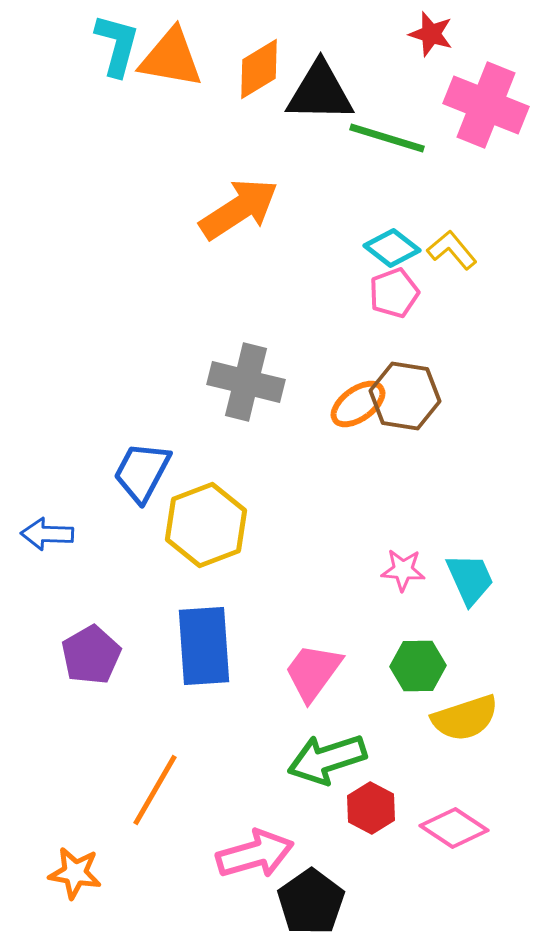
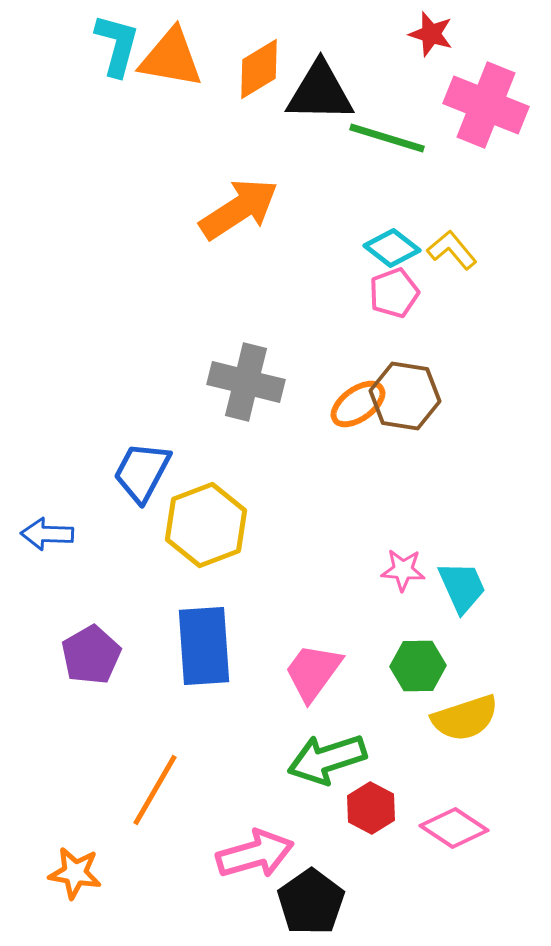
cyan trapezoid: moved 8 px left, 8 px down
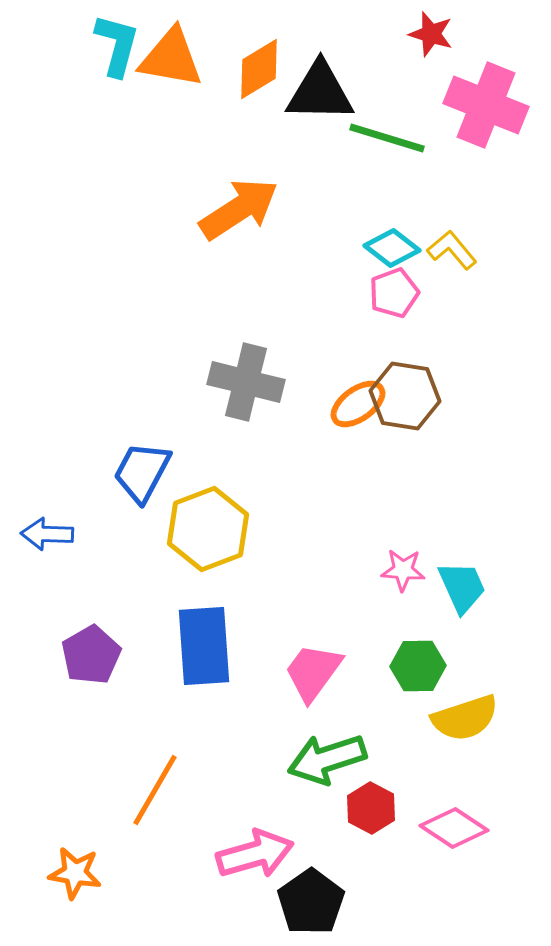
yellow hexagon: moved 2 px right, 4 px down
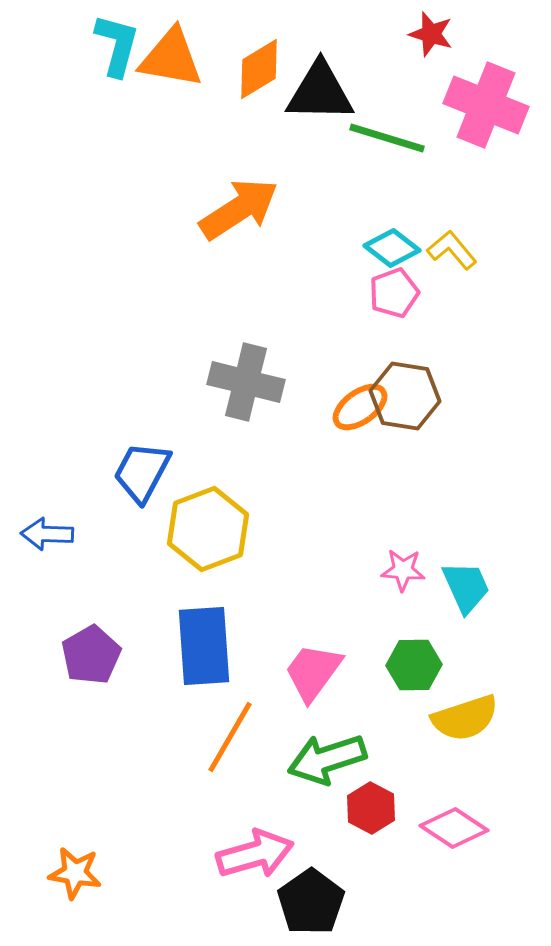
orange ellipse: moved 2 px right, 3 px down
cyan trapezoid: moved 4 px right
green hexagon: moved 4 px left, 1 px up
orange line: moved 75 px right, 53 px up
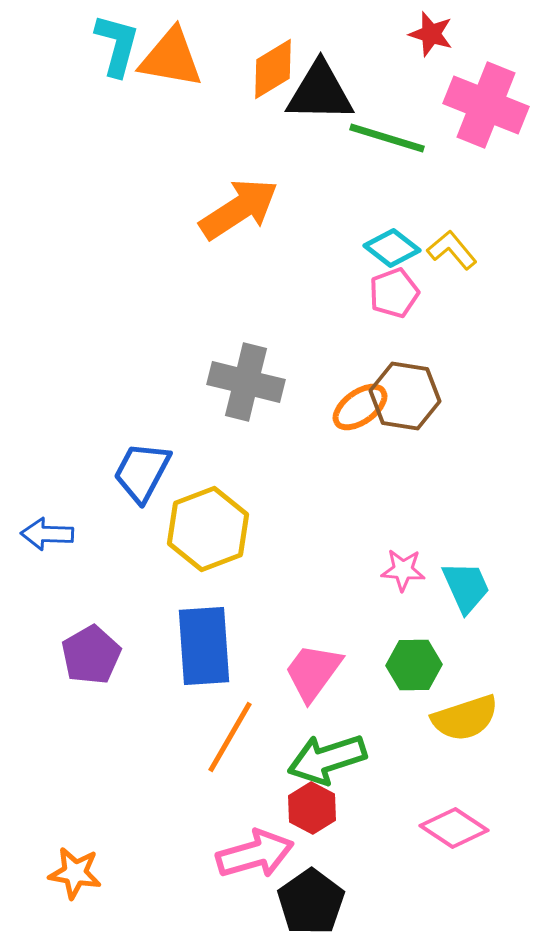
orange diamond: moved 14 px right
red hexagon: moved 59 px left
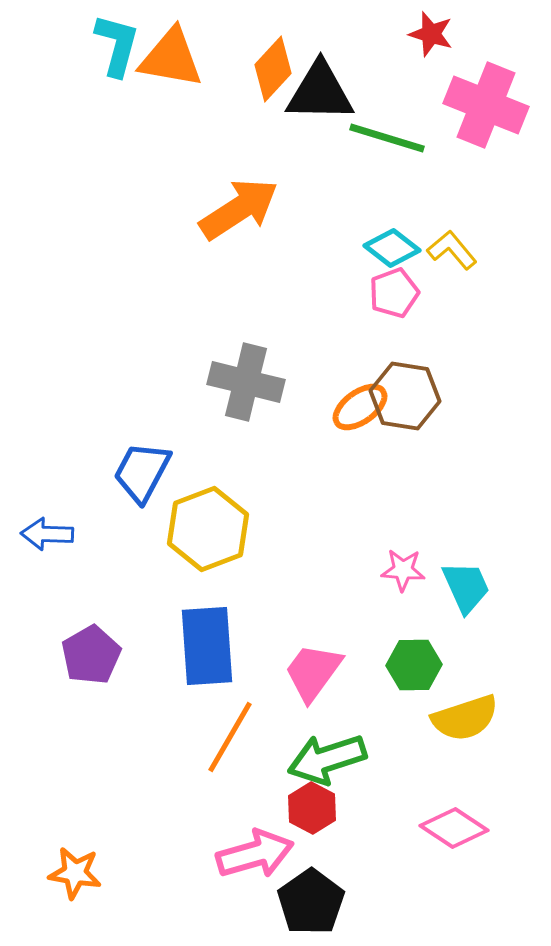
orange diamond: rotated 16 degrees counterclockwise
blue rectangle: moved 3 px right
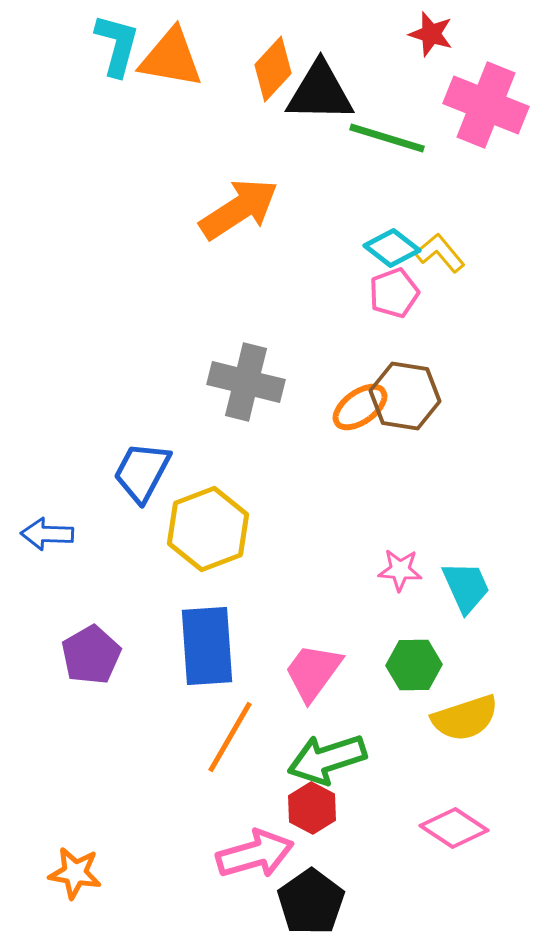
yellow L-shape: moved 12 px left, 3 px down
pink star: moved 3 px left
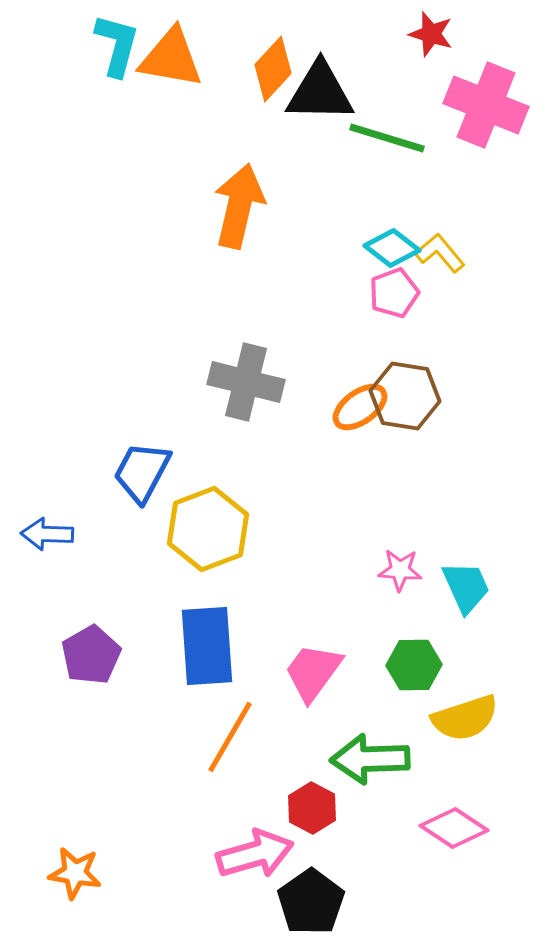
orange arrow: moved 3 px up; rotated 44 degrees counterclockwise
green arrow: moved 43 px right; rotated 16 degrees clockwise
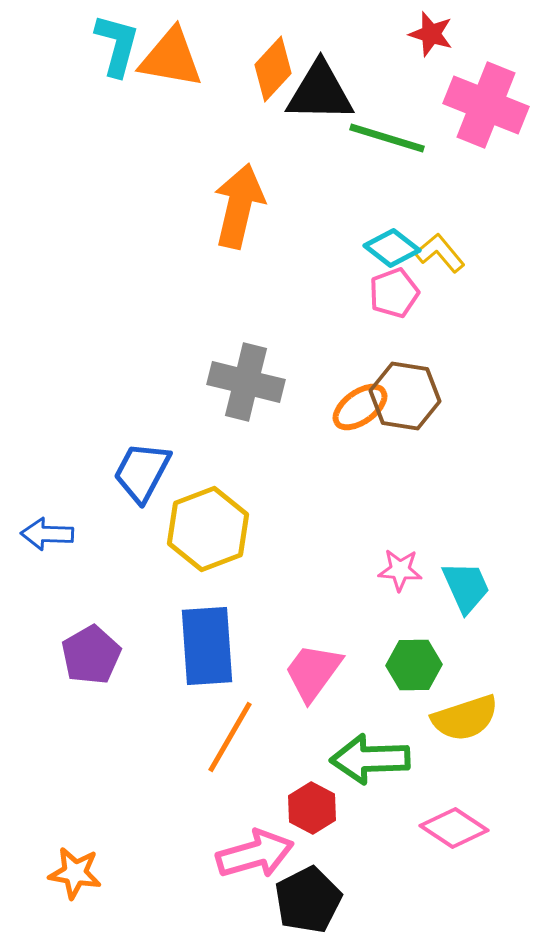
black pentagon: moved 3 px left, 2 px up; rotated 8 degrees clockwise
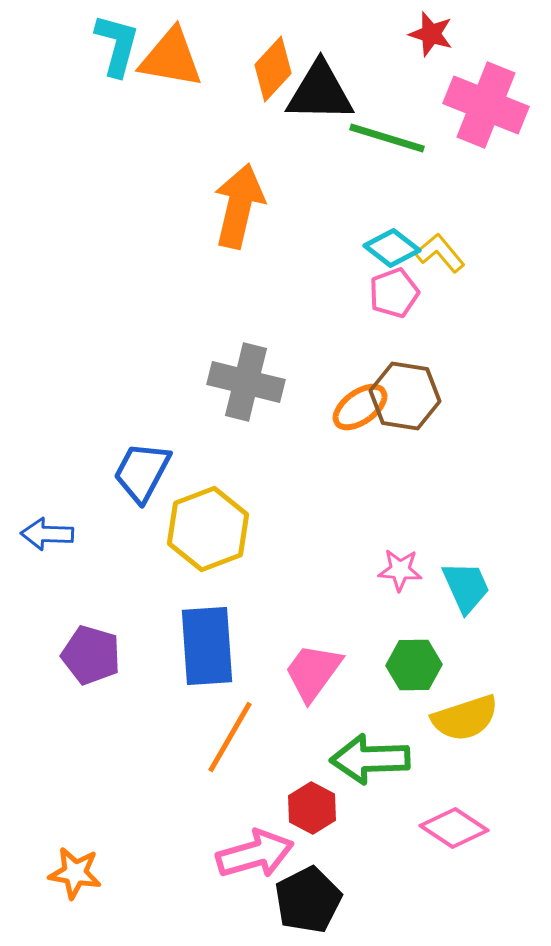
purple pentagon: rotated 26 degrees counterclockwise
